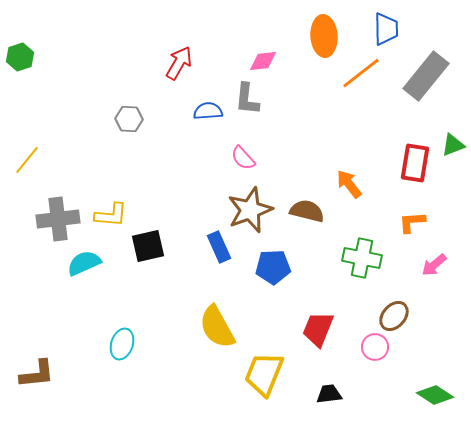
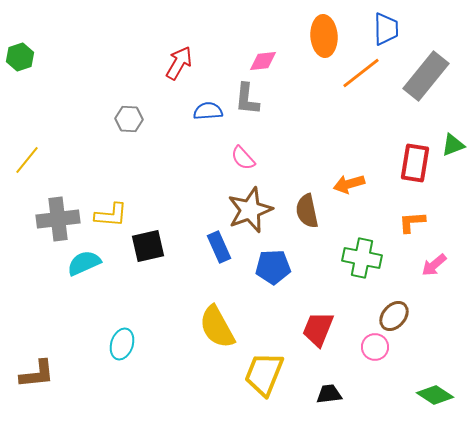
orange arrow: rotated 68 degrees counterclockwise
brown semicircle: rotated 116 degrees counterclockwise
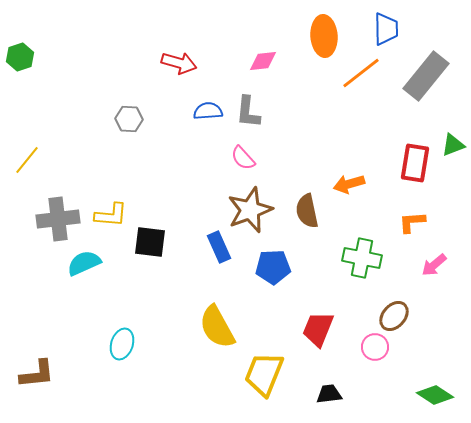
red arrow: rotated 76 degrees clockwise
gray L-shape: moved 1 px right, 13 px down
black square: moved 2 px right, 4 px up; rotated 20 degrees clockwise
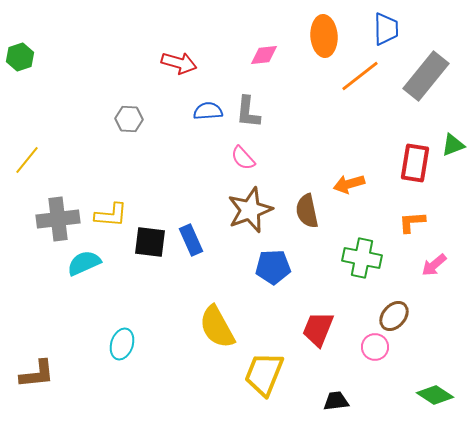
pink diamond: moved 1 px right, 6 px up
orange line: moved 1 px left, 3 px down
blue rectangle: moved 28 px left, 7 px up
black trapezoid: moved 7 px right, 7 px down
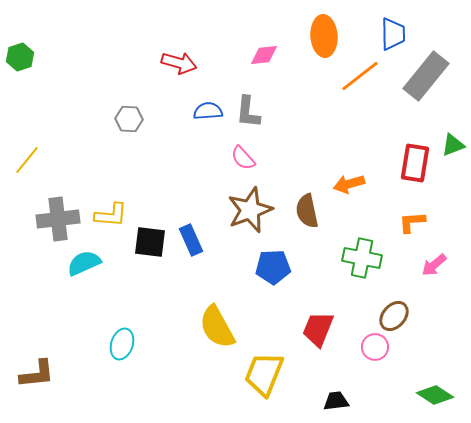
blue trapezoid: moved 7 px right, 5 px down
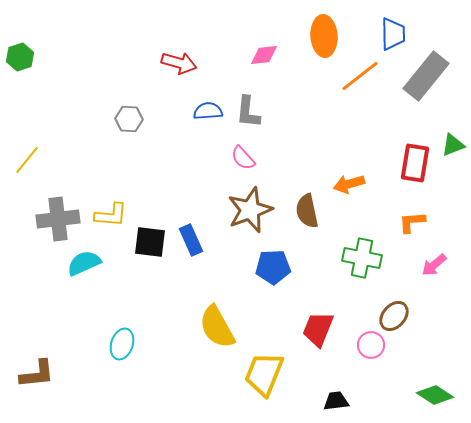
pink circle: moved 4 px left, 2 px up
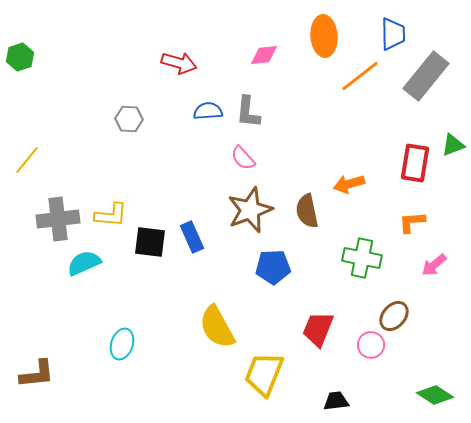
blue rectangle: moved 1 px right, 3 px up
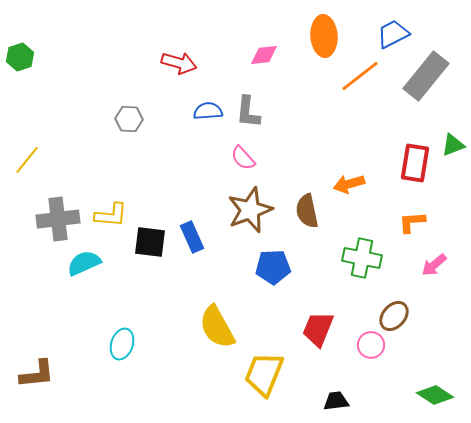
blue trapezoid: rotated 116 degrees counterclockwise
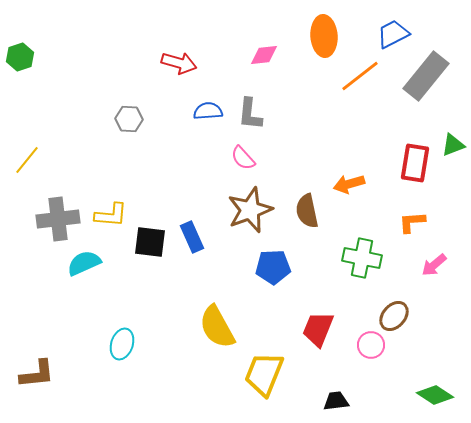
gray L-shape: moved 2 px right, 2 px down
